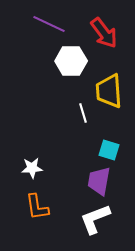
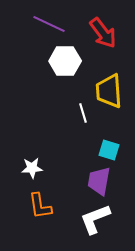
red arrow: moved 1 px left
white hexagon: moved 6 px left
orange L-shape: moved 3 px right, 1 px up
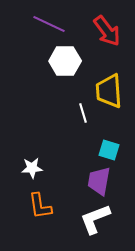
red arrow: moved 4 px right, 2 px up
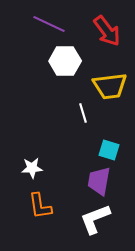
yellow trapezoid: moved 1 px right, 5 px up; rotated 93 degrees counterclockwise
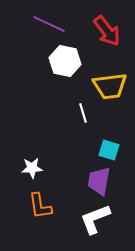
white hexagon: rotated 12 degrees clockwise
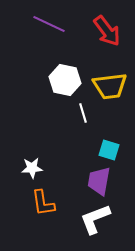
white hexagon: moved 19 px down
orange L-shape: moved 3 px right, 3 px up
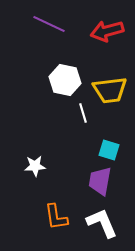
red arrow: rotated 112 degrees clockwise
yellow trapezoid: moved 4 px down
white star: moved 3 px right, 2 px up
purple trapezoid: moved 1 px right
orange L-shape: moved 13 px right, 14 px down
white L-shape: moved 7 px right, 4 px down; rotated 88 degrees clockwise
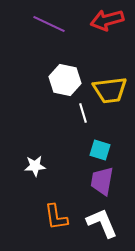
red arrow: moved 11 px up
cyan square: moved 9 px left
purple trapezoid: moved 2 px right
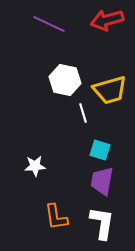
yellow trapezoid: rotated 9 degrees counterclockwise
white L-shape: rotated 32 degrees clockwise
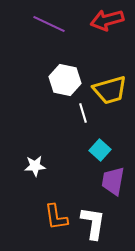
cyan square: rotated 25 degrees clockwise
purple trapezoid: moved 11 px right
white L-shape: moved 9 px left
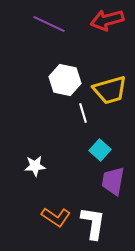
orange L-shape: rotated 48 degrees counterclockwise
